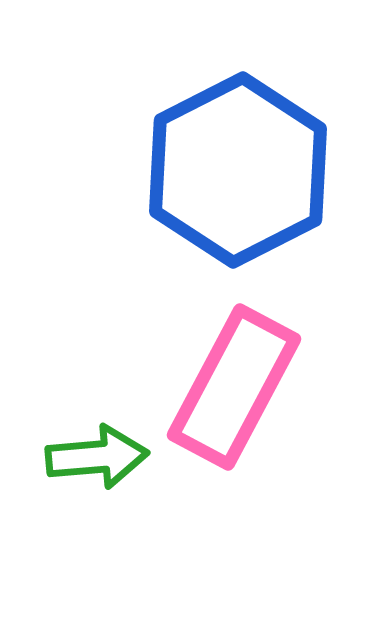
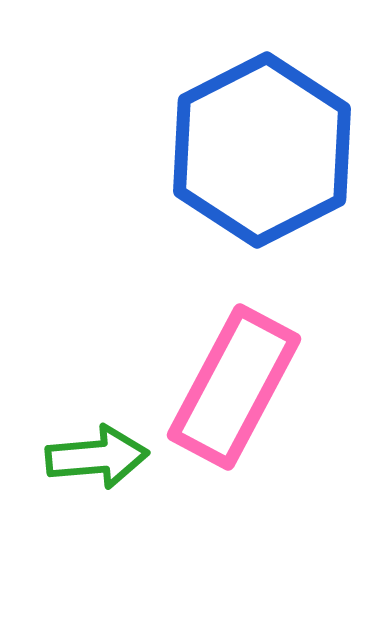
blue hexagon: moved 24 px right, 20 px up
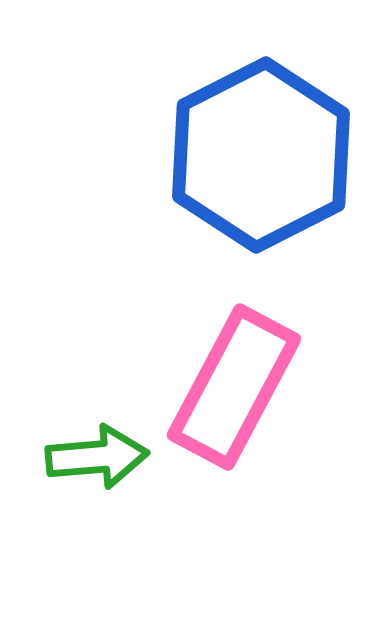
blue hexagon: moved 1 px left, 5 px down
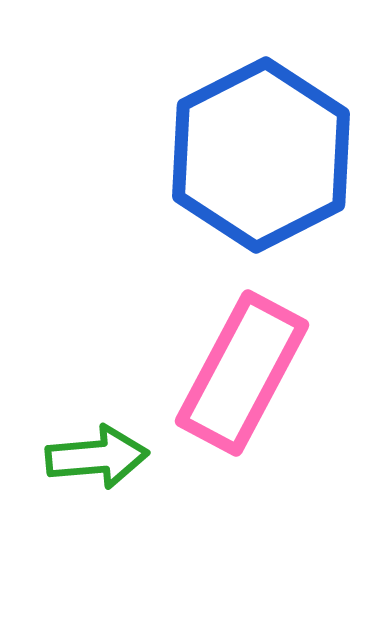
pink rectangle: moved 8 px right, 14 px up
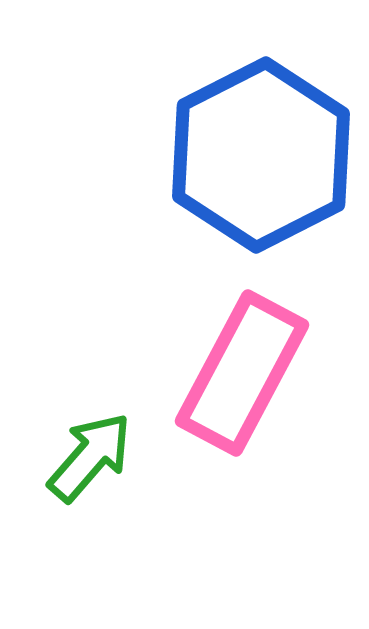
green arrow: moved 7 px left; rotated 44 degrees counterclockwise
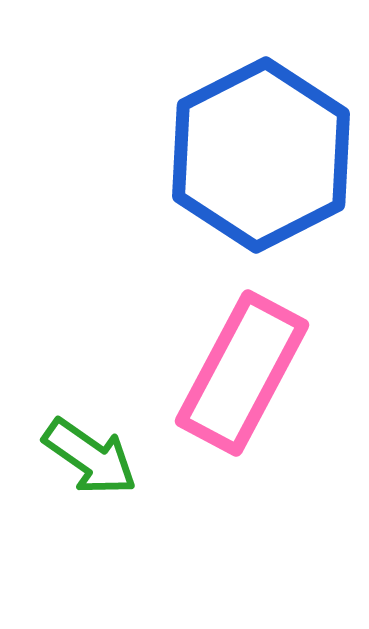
green arrow: rotated 84 degrees clockwise
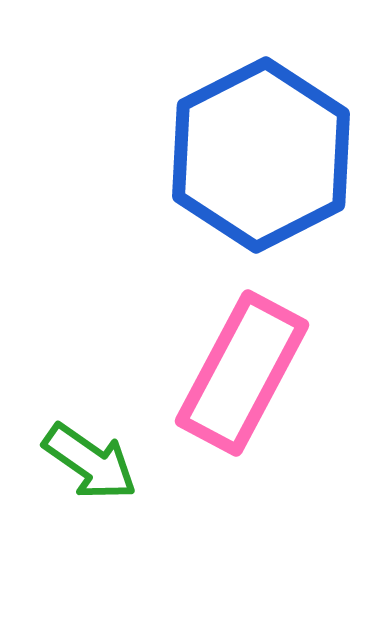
green arrow: moved 5 px down
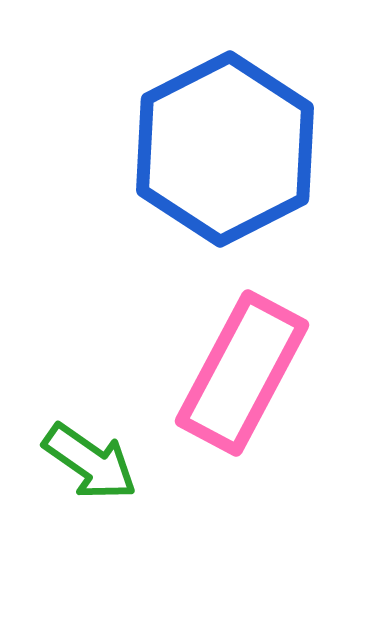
blue hexagon: moved 36 px left, 6 px up
